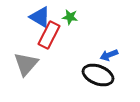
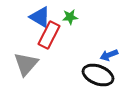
green star: rotated 14 degrees counterclockwise
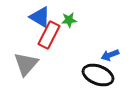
green star: moved 1 px left, 3 px down
blue arrow: moved 1 px right
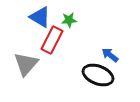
red rectangle: moved 3 px right, 5 px down
blue arrow: rotated 60 degrees clockwise
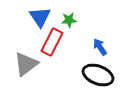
blue triangle: rotated 25 degrees clockwise
red rectangle: moved 2 px down
blue arrow: moved 10 px left, 8 px up; rotated 18 degrees clockwise
gray triangle: rotated 12 degrees clockwise
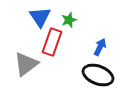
green star: rotated 14 degrees counterclockwise
red rectangle: rotated 8 degrees counterclockwise
blue arrow: rotated 60 degrees clockwise
